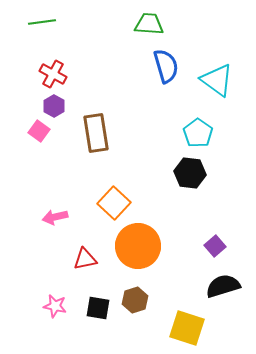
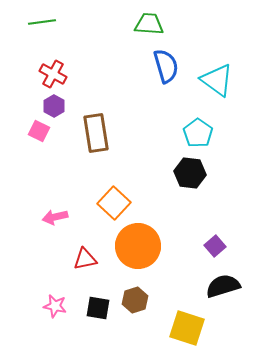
pink square: rotated 10 degrees counterclockwise
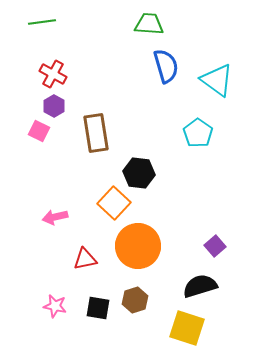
black hexagon: moved 51 px left
black semicircle: moved 23 px left
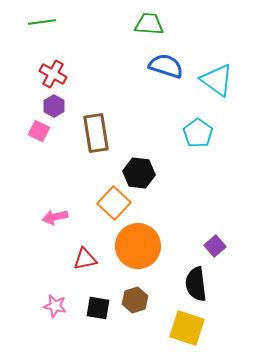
blue semicircle: rotated 56 degrees counterclockwise
black semicircle: moved 4 px left, 2 px up; rotated 80 degrees counterclockwise
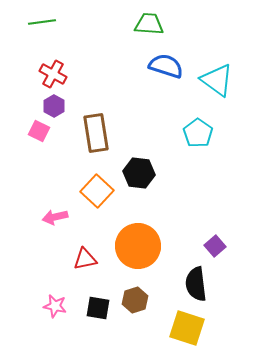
orange square: moved 17 px left, 12 px up
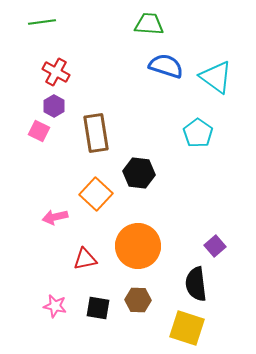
red cross: moved 3 px right, 2 px up
cyan triangle: moved 1 px left, 3 px up
orange square: moved 1 px left, 3 px down
brown hexagon: moved 3 px right; rotated 20 degrees clockwise
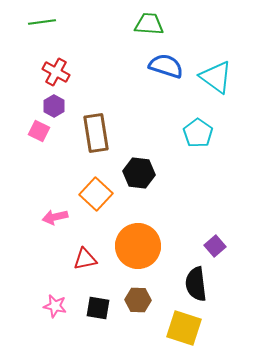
yellow square: moved 3 px left
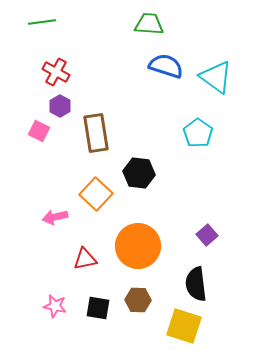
purple hexagon: moved 6 px right
purple square: moved 8 px left, 11 px up
yellow square: moved 2 px up
